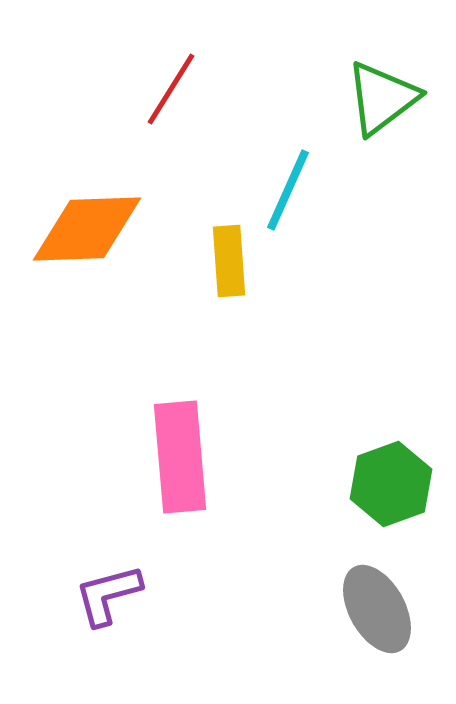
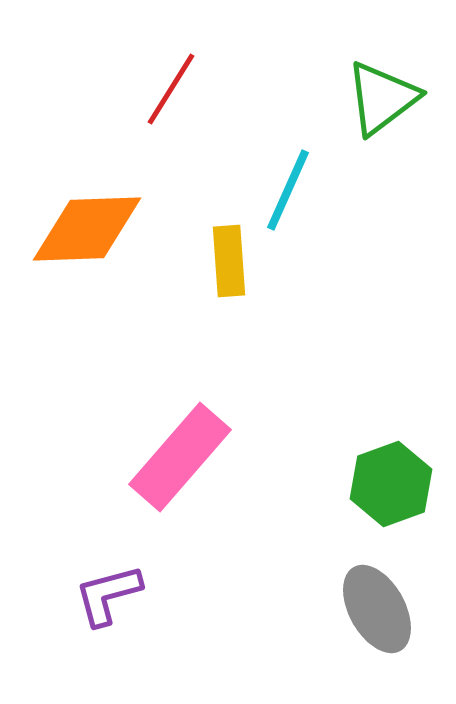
pink rectangle: rotated 46 degrees clockwise
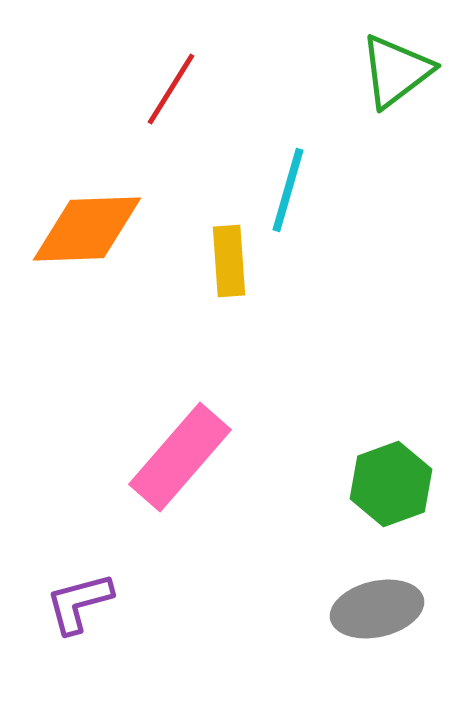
green triangle: moved 14 px right, 27 px up
cyan line: rotated 8 degrees counterclockwise
purple L-shape: moved 29 px left, 8 px down
gray ellipse: rotated 74 degrees counterclockwise
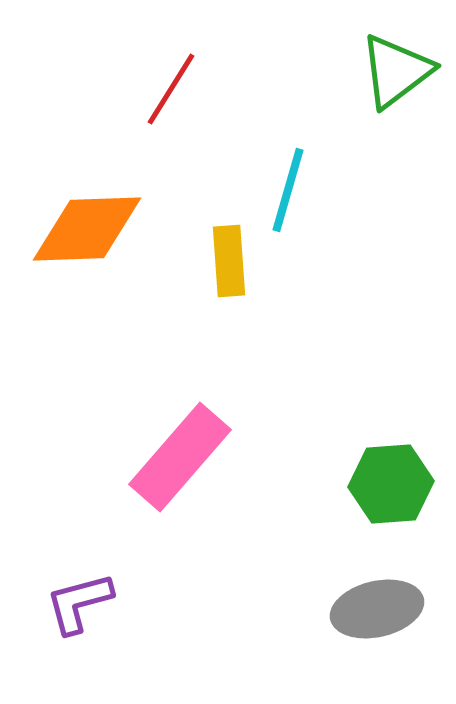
green hexagon: rotated 16 degrees clockwise
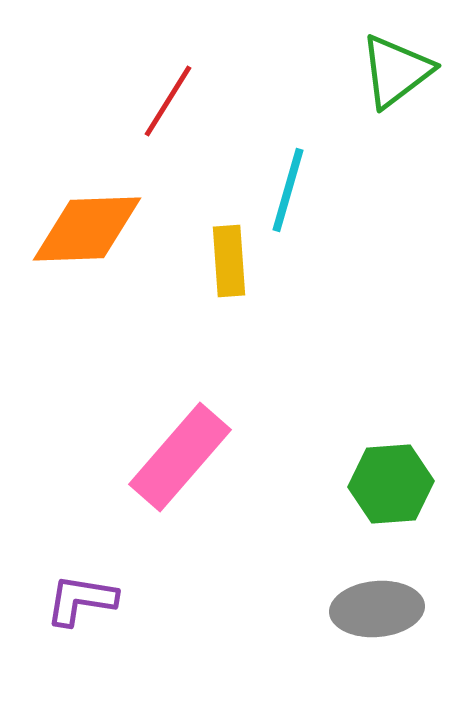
red line: moved 3 px left, 12 px down
purple L-shape: moved 2 px right, 3 px up; rotated 24 degrees clockwise
gray ellipse: rotated 8 degrees clockwise
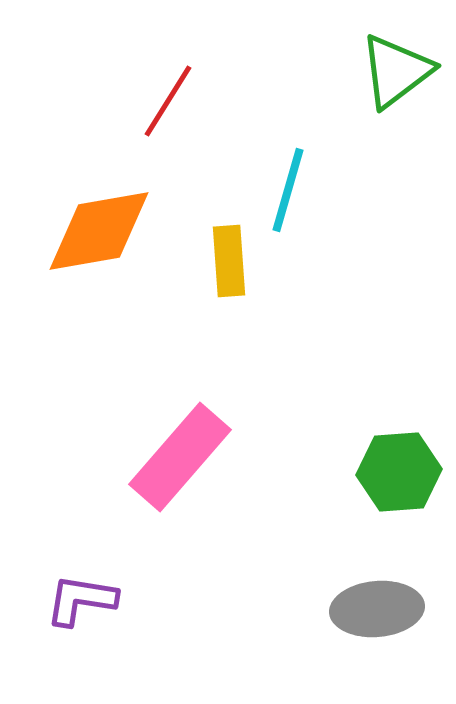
orange diamond: moved 12 px right, 2 px down; rotated 8 degrees counterclockwise
green hexagon: moved 8 px right, 12 px up
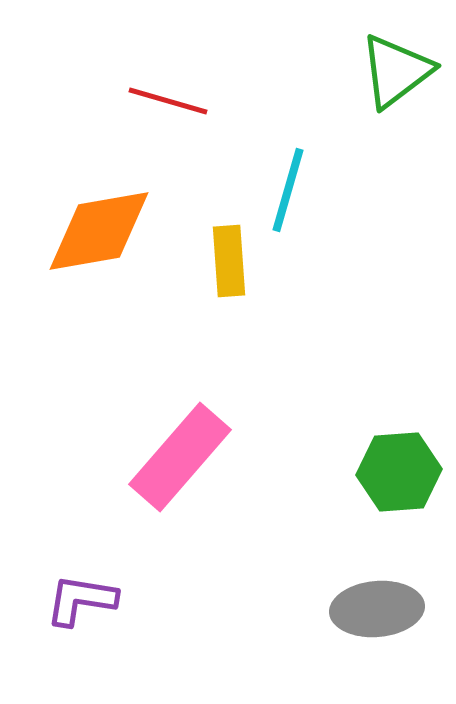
red line: rotated 74 degrees clockwise
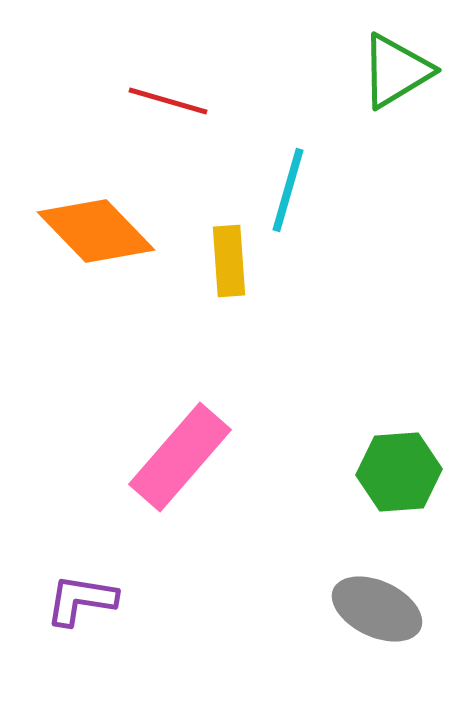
green triangle: rotated 6 degrees clockwise
orange diamond: moved 3 px left; rotated 56 degrees clockwise
gray ellipse: rotated 30 degrees clockwise
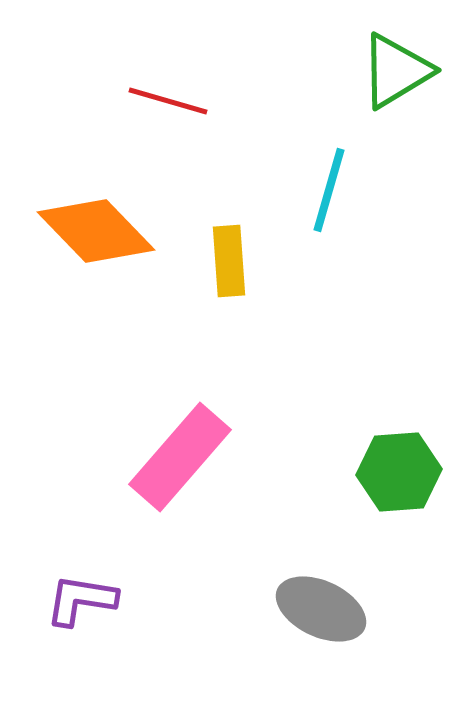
cyan line: moved 41 px right
gray ellipse: moved 56 px left
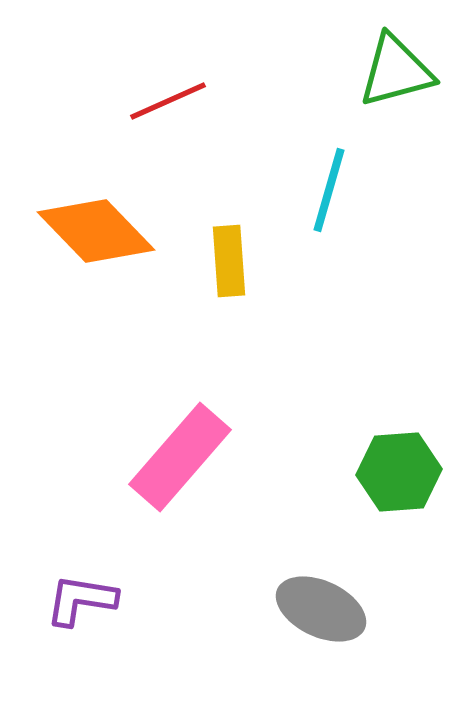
green triangle: rotated 16 degrees clockwise
red line: rotated 40 degrees counterclockwise
